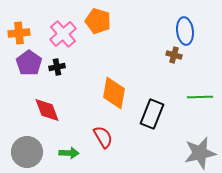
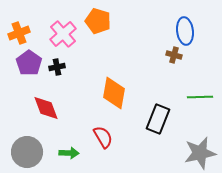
orange cross: rotated 15 degrees counterclockwise
red diamond: moved 1 px left, 2 px up
black rectangle: moved 6 px right, 5 px down
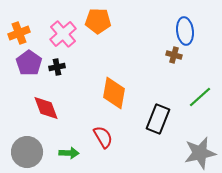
orange pentagon: rotated 15 degrees counterclockwise
green line: rotated 40 degrees counterclockwise
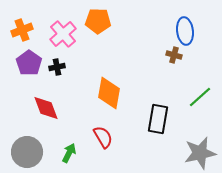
orange cross: moved 3 px right, 3 px up
orange diamond: moved 5 px left
black rectangle: rotated 12 degrees counterclockwise
green arrow: rotated 66 degrees counterclockwise
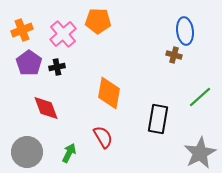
gray star: rotated 16 degrees counterclockwise
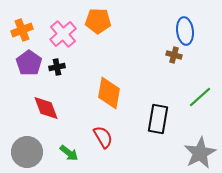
green arrow: rotated 102 degrees clockwise
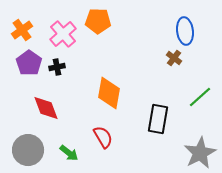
orange cross: rotated 15 degrees counterclockwise
brown cross: moved 3 px down; rotated 21 degrees clockwise
gray circle: moved 1 px right, 2 px up
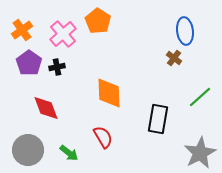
orange pentagon: rotated 30 degrees clockwise
orange diamond: rotated 12 degrees counterclockwise
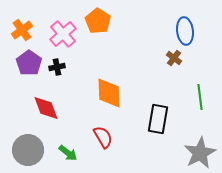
green line: rotated 55 degrees counterclockwise
green arrow: moved 1 px left
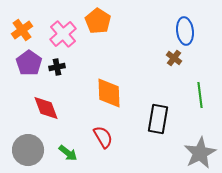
green line: moved 2 px up
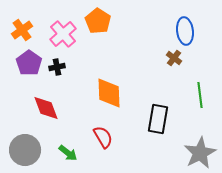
gray circle: moved 3 px left
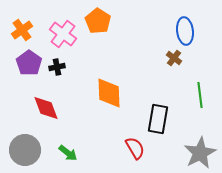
pink cross: rotated 12 degrees counterclockwise
red semicircle: moved 32 px right, 11 px down
